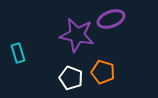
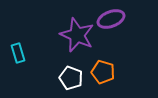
purple star: rotated 12 degrees clockwise
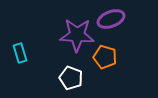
purple star: rotated 20 degrees counterclockwise
cyan rectangle: moved 2 px right
orange pentagon: moved 2 px right, 15 px up
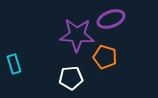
cyan rectangle: moved 6 px left, 11 px down
white pentagon: rotated 25 degrees counterclockwise
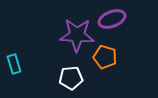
purple ellipse: moved 1 px right
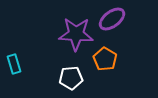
purple ellipse: rotated 16 degrees counterclockwise
purple star: moved 1 px left, 1 px up
orange pentagon: moved 2 px down; rotated 15 degrees clockwise
